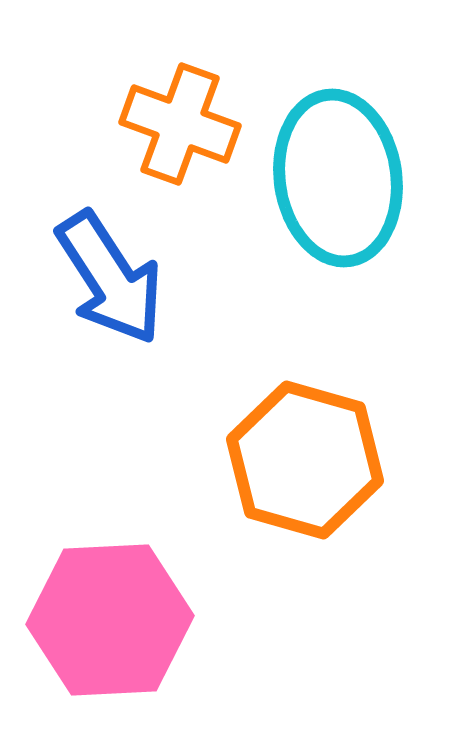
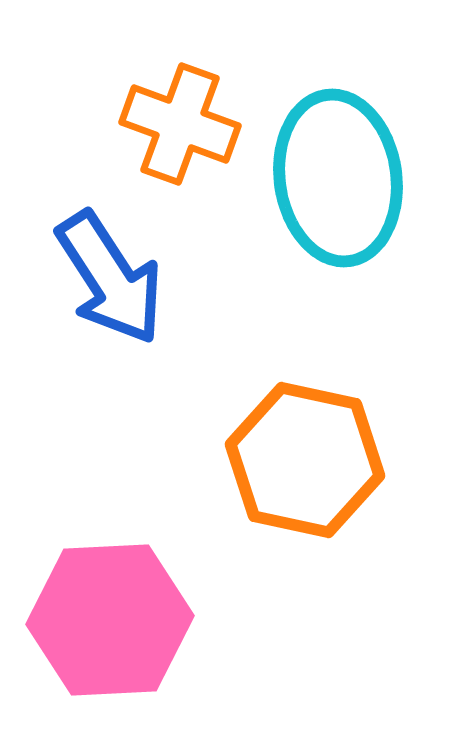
orange hexagon: rotated 4 degrees counterclockwise
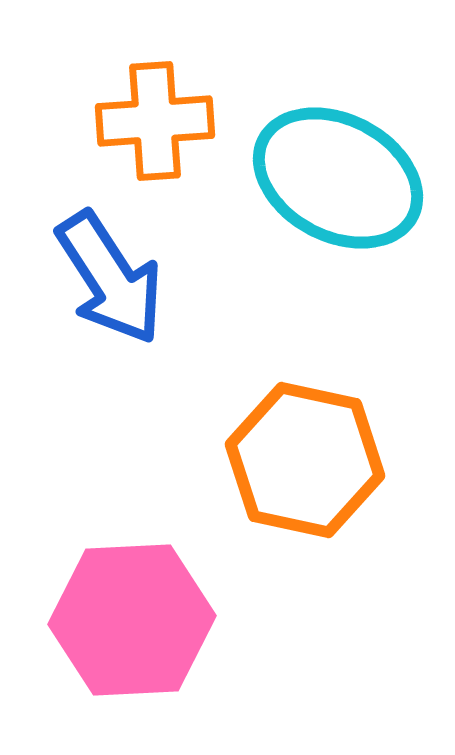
orange cross: moved 25 px left, 3 px up; rotated 24 degrees counterclockwise
cyan ellipse: rotated 54 degrees counterclockwise
pink hexagon: moved 22 px right
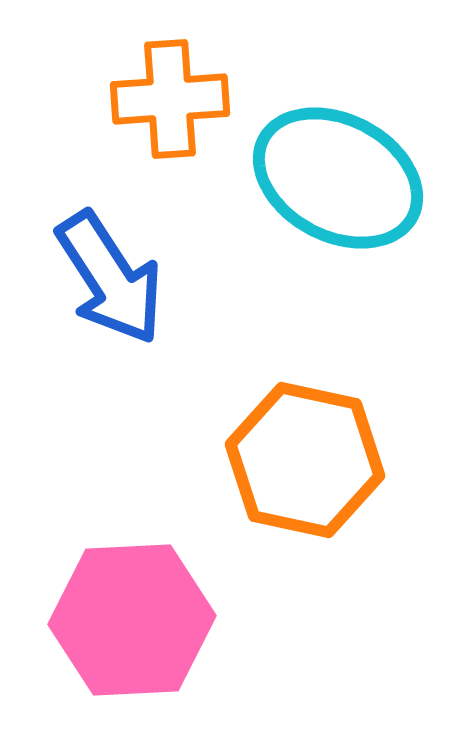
orange cross: moved 15 px right, 22 px up
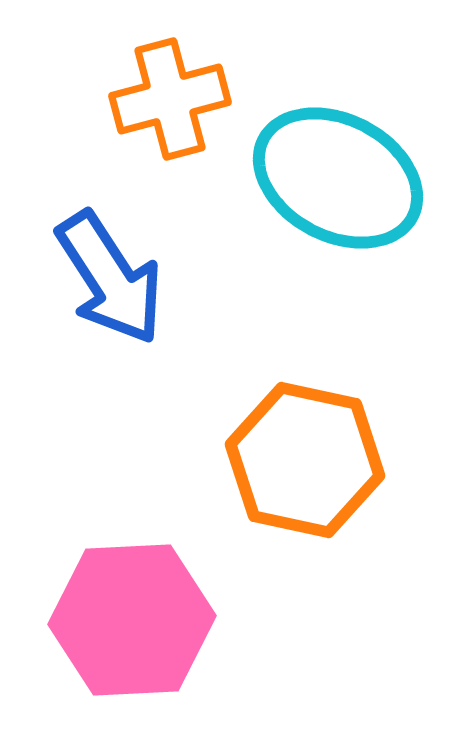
orange cross: rotated 11 degrees counterclockwise
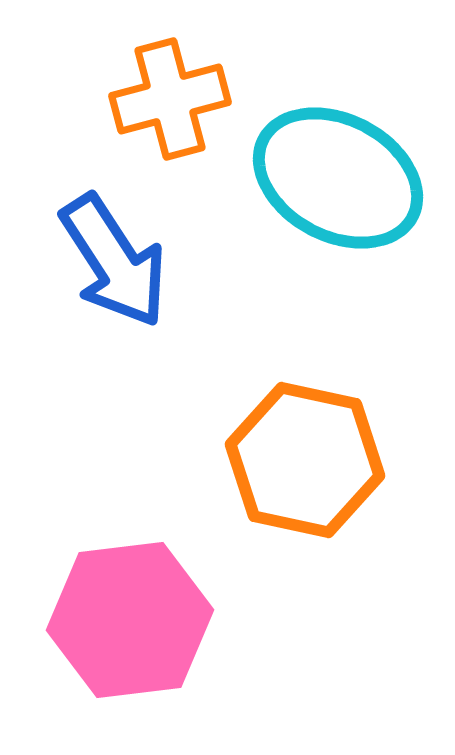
blue arrow: moved 4 px right, 17 px up
pink hexagon: moved 2 px left; rotated 4 degrees counterclockwise
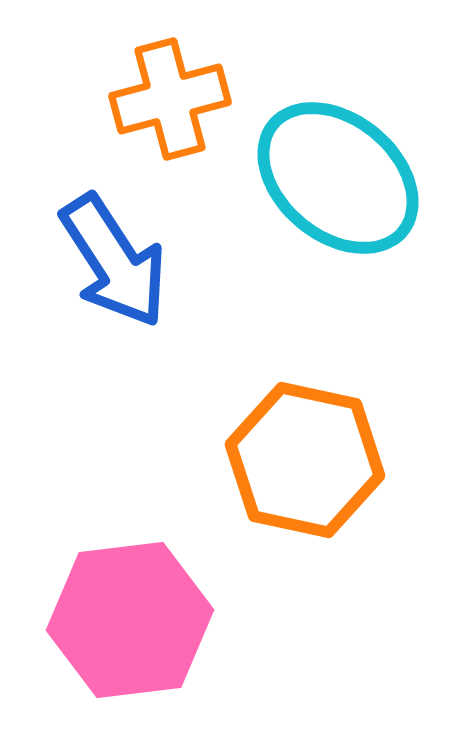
cyan ellipse: rotated 12 degrees clockwise
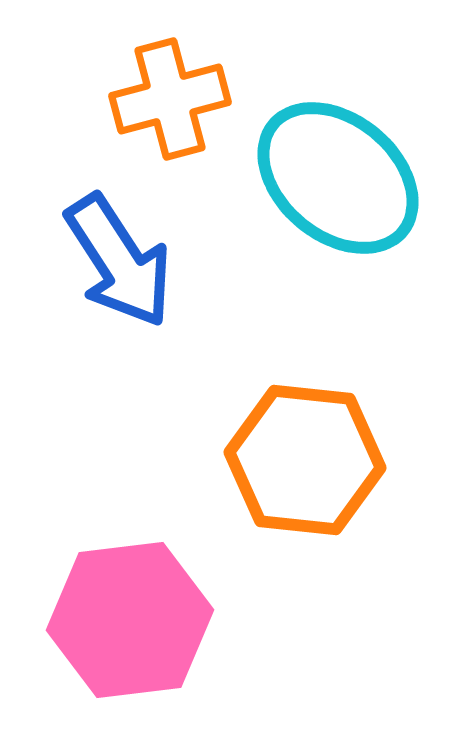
blue arrow: moved 5 px right
orange hexagon: rotated 6 degrees counterclockwise
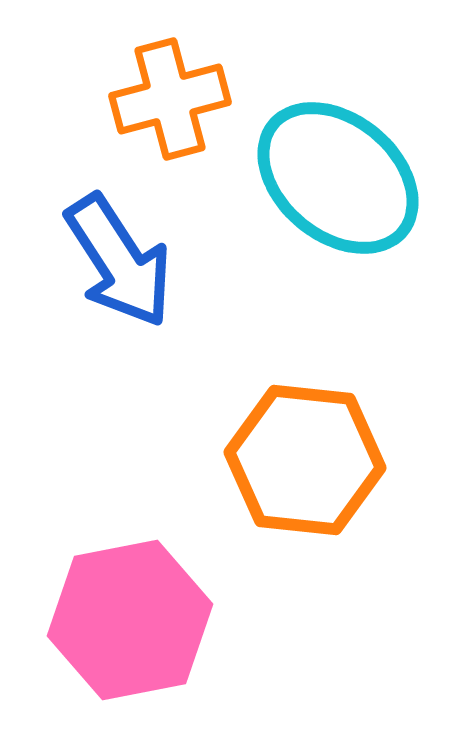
pink hexagon: rotated 4 degrees counterclockwise
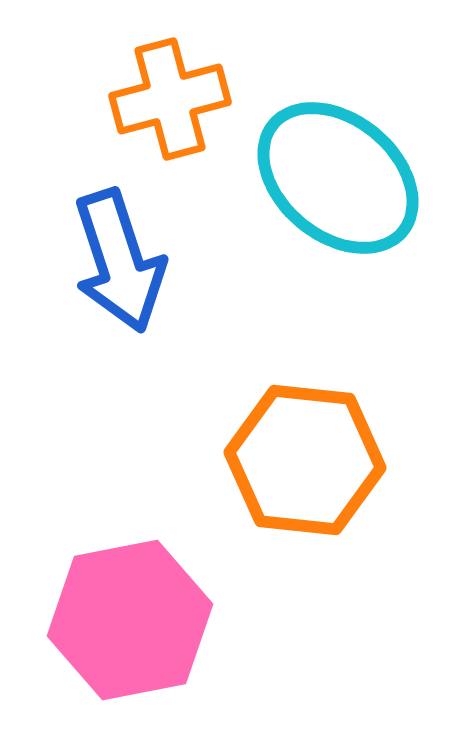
blue arrow: rotated 15 degrees clockwise
